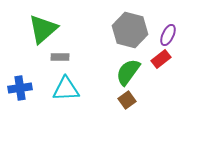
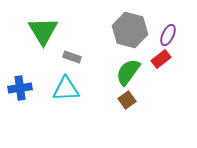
green triangle: moved 2 px down; rotated 20 degrees counterclockwise
gray rectangle: moved 12 px right; rotated 18 degrees clockwise
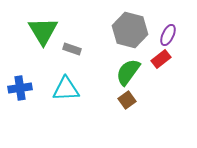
gray rectangle: moved 8 px up
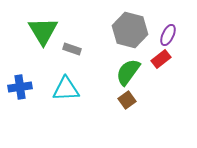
blue cross: moved 1 px up
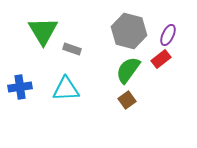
gray hexagon: moved 1 px left, 1 px down
green semicircle: moved 2 px up
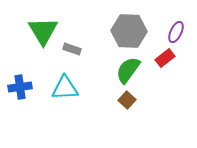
gray hexagon: rotated 12 degrees counterclockwise
purple ellipse: moved 8 px right, 3 px up
red rectangle: moved 4 px right, 1 px up
cyan triangle: moved 1 px left, 1 px up
brown square: rotated 12 degrees counterclockwise
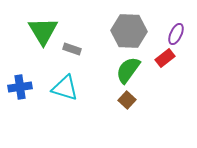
purple ellipse: moved 2 px down
cyan triangle: rotated 20 degrees clockwise
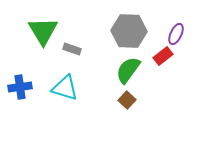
red rectangle: moved 2 px left, 2 px up
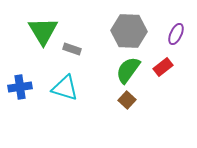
red rectangle: moved 11 px down
